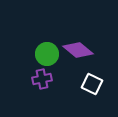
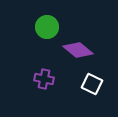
green circle: moved 27 px up
purple cross: moved 2 px right; rotated 24 degrees clockwise
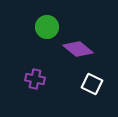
purple diamond: moved 1 px up
purple cross: moved 9 px left
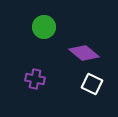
green circle: moved 3 px left
purple diamond: moved 6 px right, 4 px down
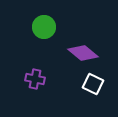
purple diamond: moved 1 px left
white square: moved 1 px right
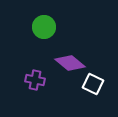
purple diamond: moved 13 px left, 10 px down
purple cross: moved 1 px down
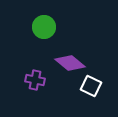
white square: moved 2 px left, 2 px down
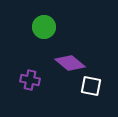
purple cross: moved 5 px left
white square: rotated 15 degrees counterclockwise
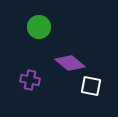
green circle: moved 5 px left
